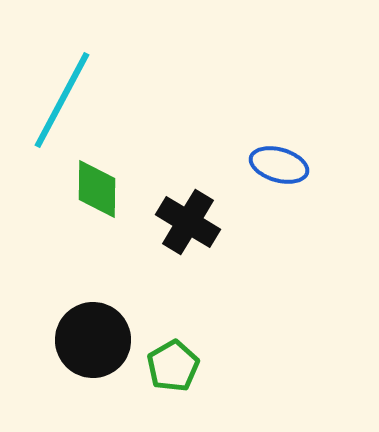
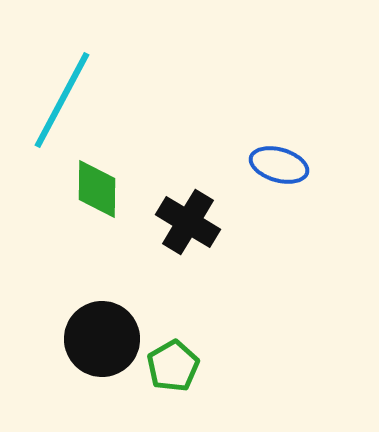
black circle: moved 9 px right, 1 px up
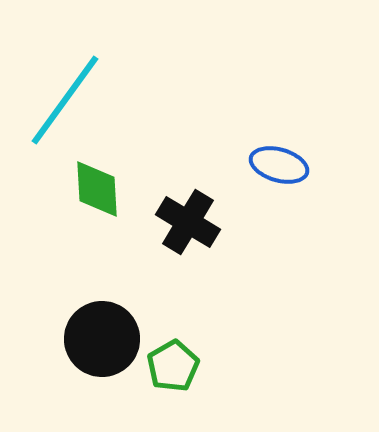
cyan line: moved 3 px right; rotated 8 degrees clockwise
green diamond: rotated 4 degrees counterclockwise
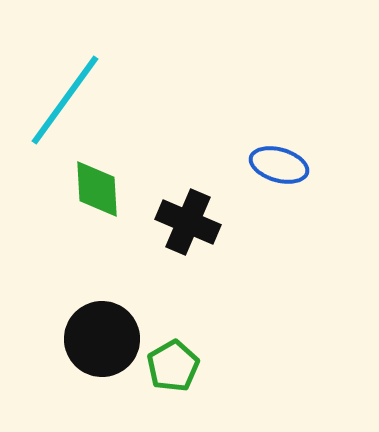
black cross: rotated 8 degrees counterclockwise
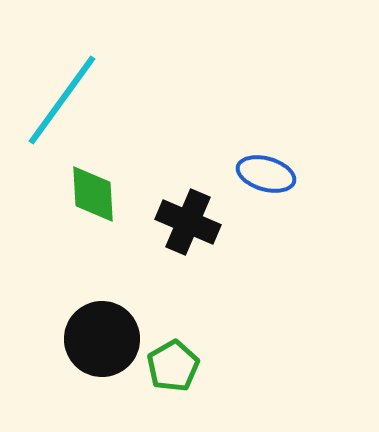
cyan line: moved 3 px left
blue ellipse: moved 13 px left, 9 px down
green diamond: moved 4 px left, 5 px down
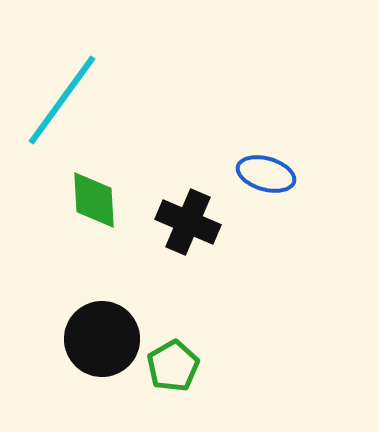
green diamond: moved 1 px right, 6 px down
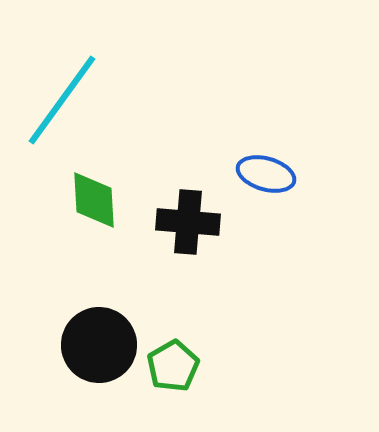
black cross: rotated 18 degrees counterclockwise
black circle: moved 3 px left, 6 px down
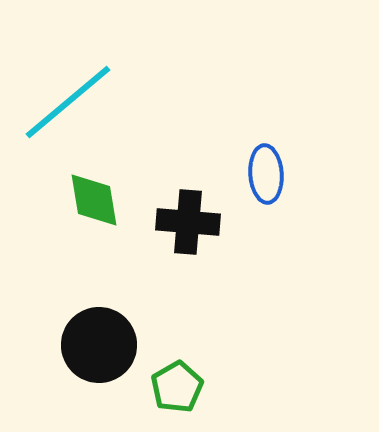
cyan line: moved 6 px right, 2 px down; rotated 14 degrees clockwise
blue ellipse: rotated 70 degrees clockwise
green diamond: rotated 6 degrees counterclockwise
green pentagon: moved 4 px right, 21 px down
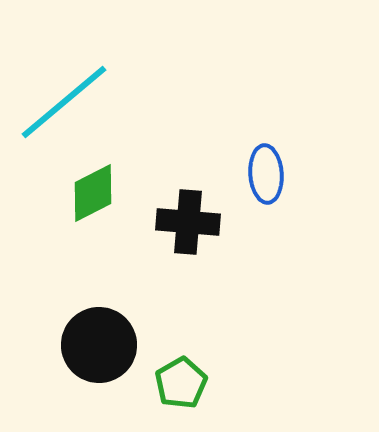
cyan line: moved 4 px left
green diamond: moved 1 px left, 7 px up; rotated 72 degrees clockwise
green pentagon: moved 4 px right, 4 px up
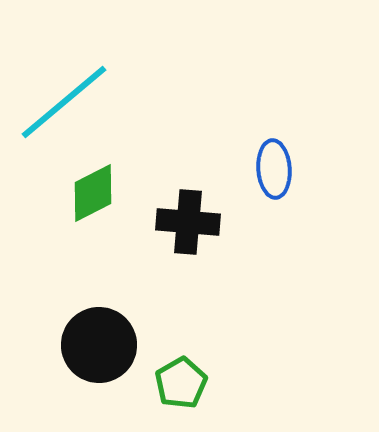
blue ellipse: moved 8 px right, 5 px up
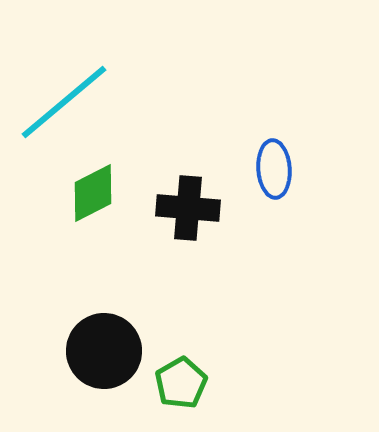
black cross: moved 14 px up
black circle: moved 5 px right, 6 px down
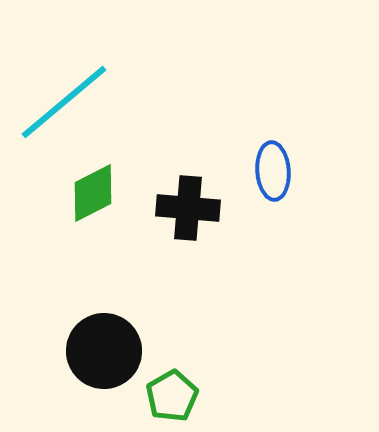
blue ellipse: moved 1 px left, 2 px down
green pentagon: moved 9 px left, 13 px down
